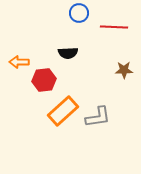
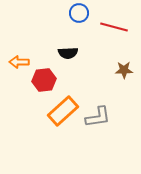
red line: rotated 12 degrees clockwise
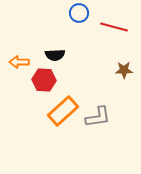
black semicircle: moved 13 px left, 2 px down
red hexagon: rotated 10 degrees clockwise
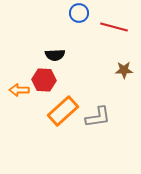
orange arrow: moved 28 px down
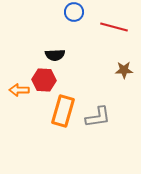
blue circle: moved 5 px left, 1 px up
orange rectangle: rotated 32 degrees counterclockwise
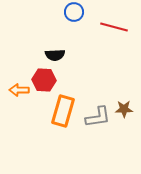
brown star: moved 39 px down
